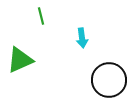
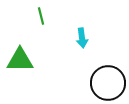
green triangle: rotated 24 degrees clockwise
black circle: moved 1 px left, 3 px down
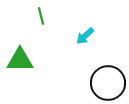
cyan arrow: moved 3 px right, 2 px up; rotated 54 degrees clockwise
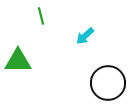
green triangle: moved 2 px left, 1 px down
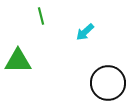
cyan arrow: moved 4 px up
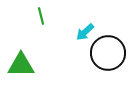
green triangle: moved 3 px right, 4 px down
black circle: moved 30 px up
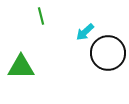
green triangle: moved 2 px down
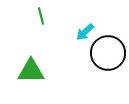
green triangle: moved 10 px right, 4 px down
